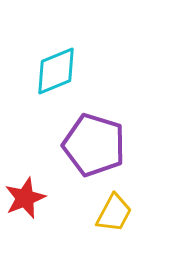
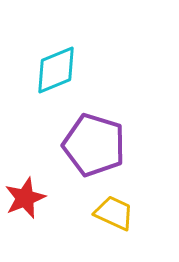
cyan diamond: moved 1 px up
yellow trapezoid: rotated 93 degrees counterclockwise
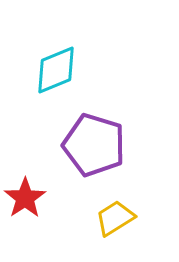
red star: rotated 12 degrees counterclockwise
yellow trapezoid: moved 1 px right, 5 px down; rotated 57 degrees counterclockwise
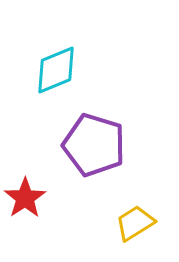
yellow trapezoid: moved 20 px right, 5 px down
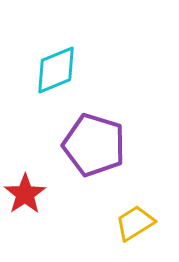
red star: moved 4 px up
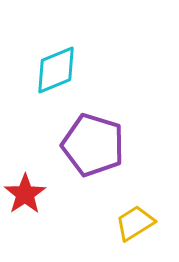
purple pentagon: moved 1 px left
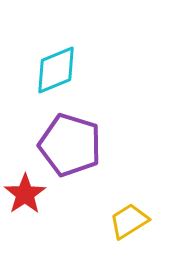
purple pentagon: moved 23 px left
yellow trapezoid: moved 6 px left, 2 px up
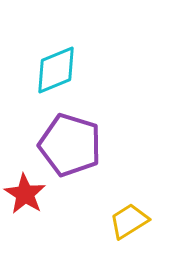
red star: rotated 6 degrees counterclockwise
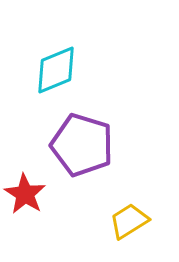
purple pentagon: moved 12 px right
